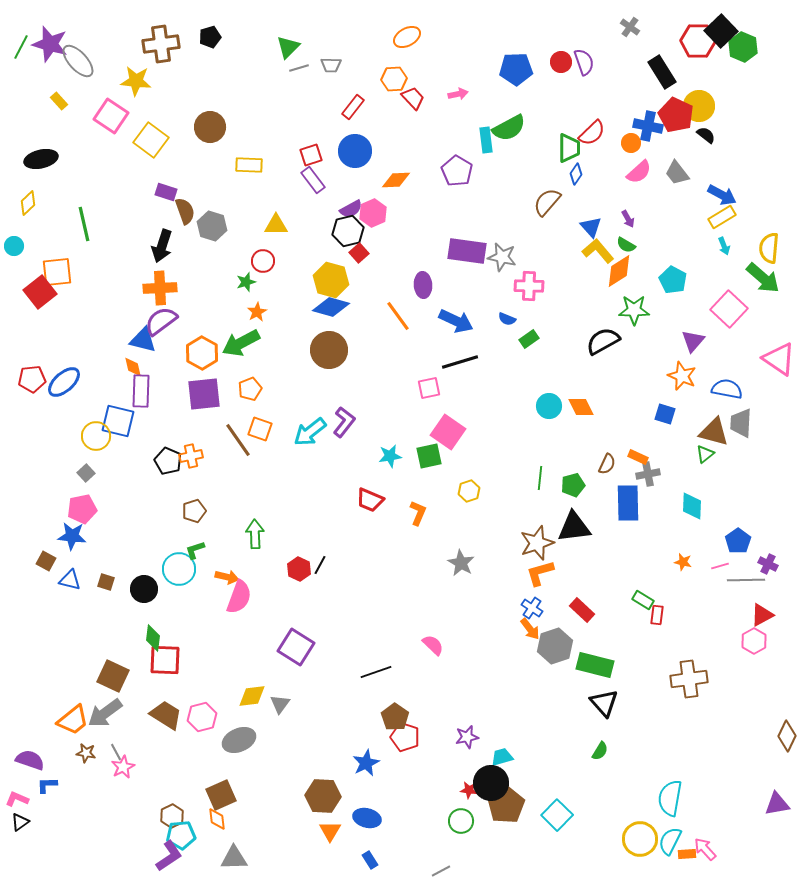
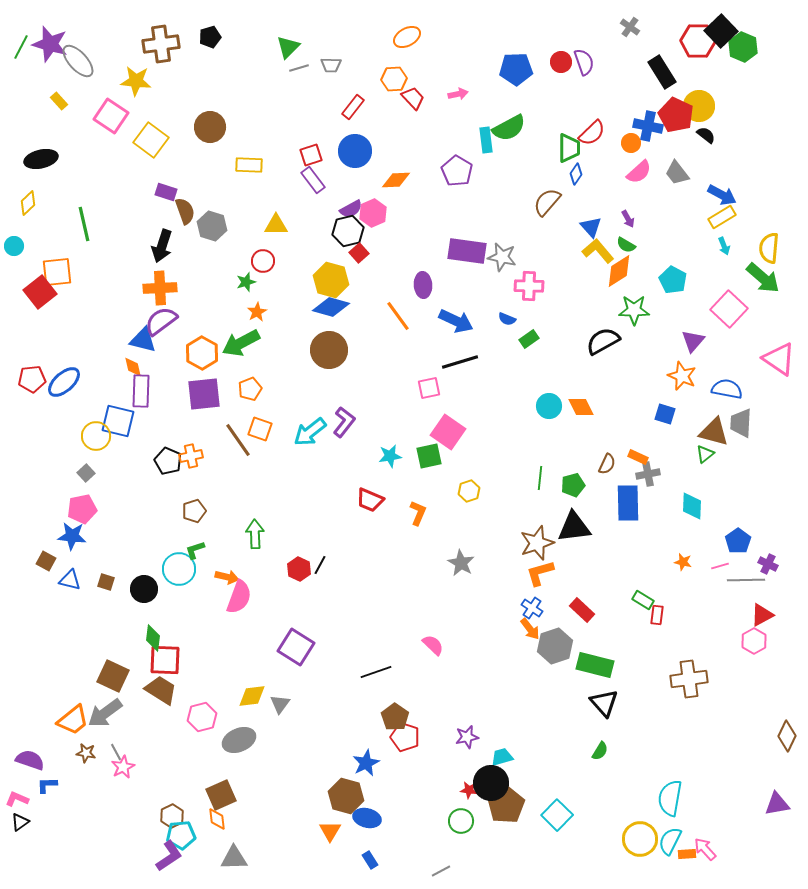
brown trapezoid at (166, 715): moved 5 px left, 25 px up
brown hexagon at (323, 796): moved 23 px right; rotated 12 degrees clockwise
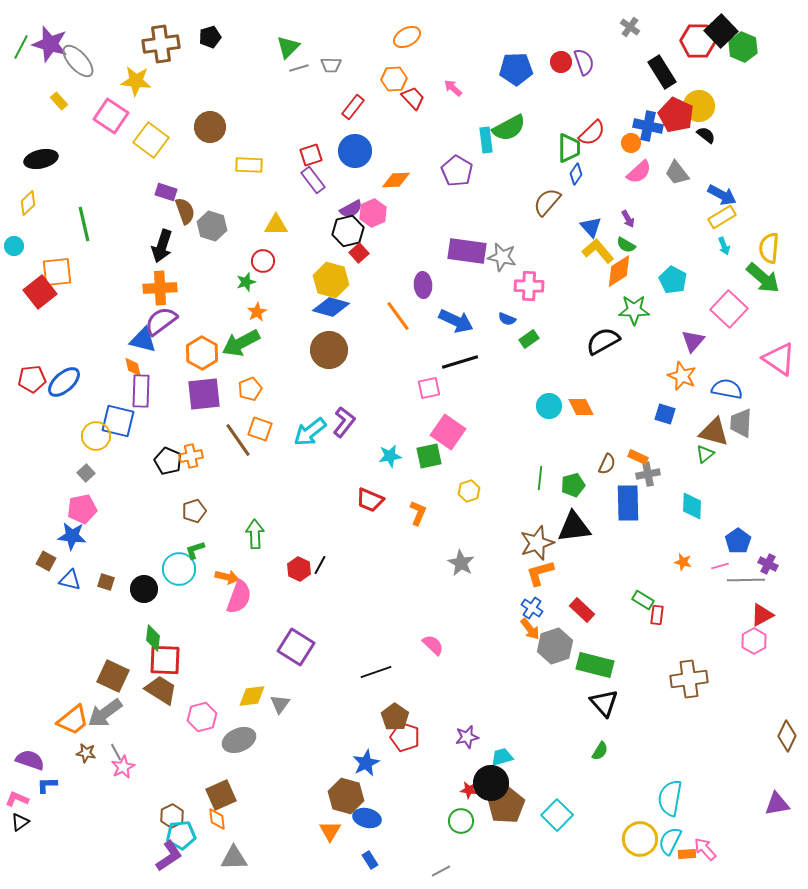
pink arrow at (458, 94): moved 5 px left, 6 px up; rotated 126 degrees counterclockwise
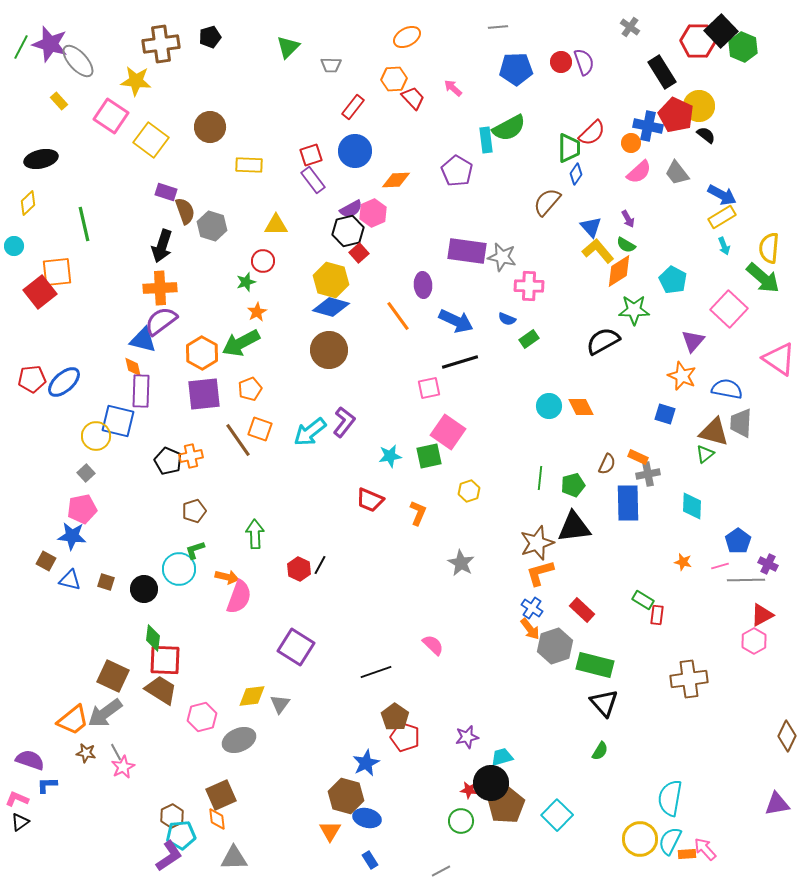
gray line at (299, 68): moved 199 px right, 41 px up; rotated 12 degrees clockwise
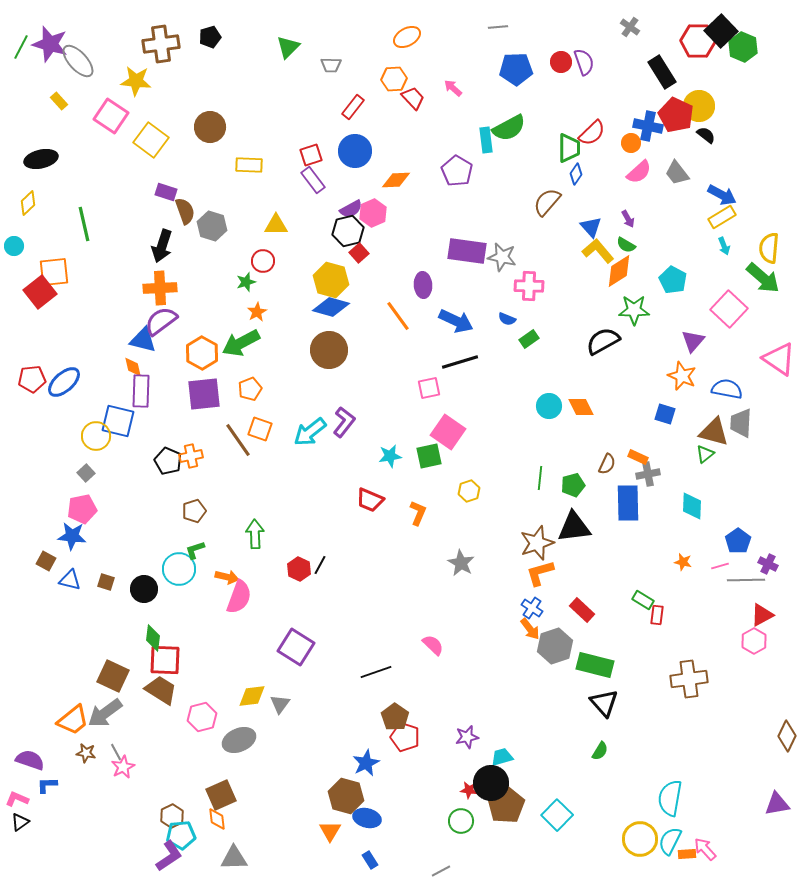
orange square at (57, 272): moved 3 px left
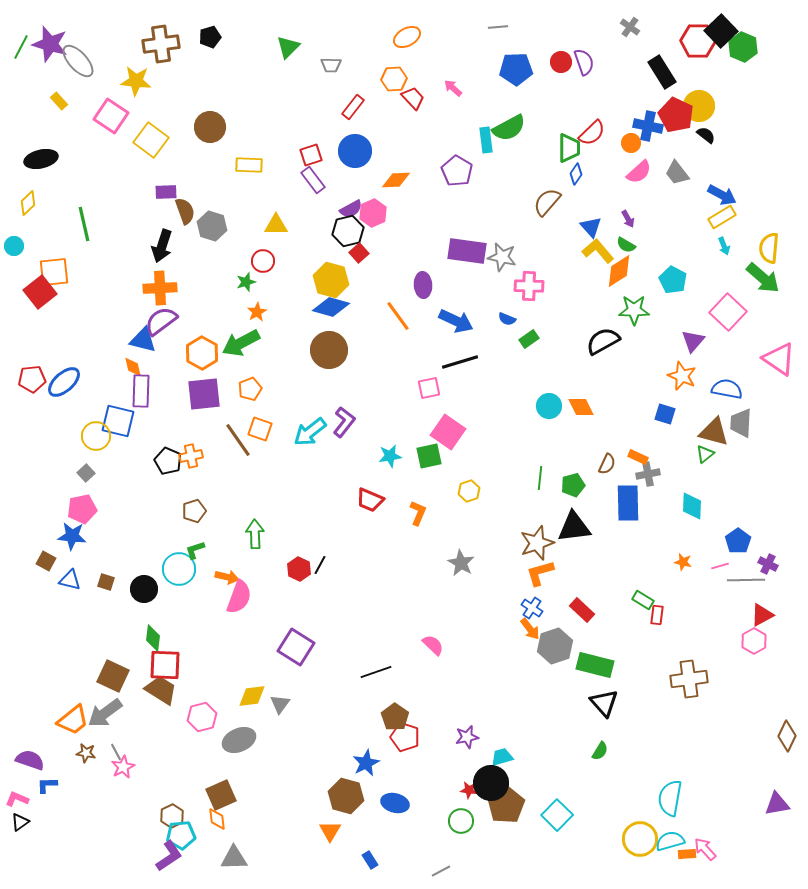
purple rectangle at (166, 192): rotated 20 degrees counterclockwise
pink square at (729, 309): moved 1 px left, 3 px down
red square at (165, 660): moved 5 px down
blue ellipse at (367, 818): moved 28 px right, 15 px up
cyan semicircle at (670, 841): rotated 48 degrees clockwise
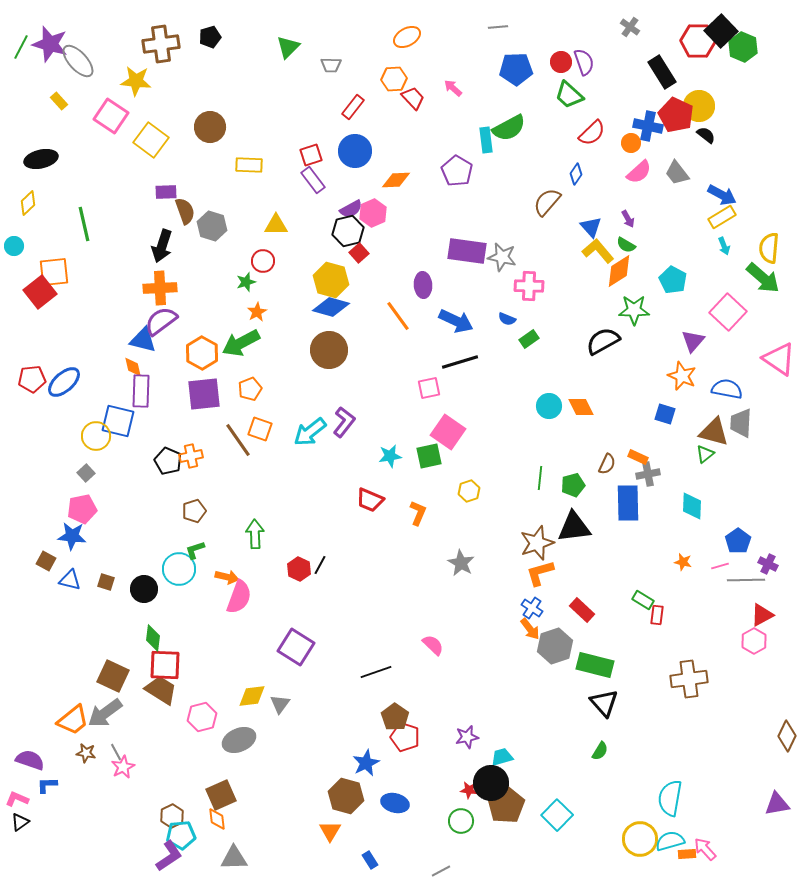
green trapezoid at (569, 148): moved 53 px up; rotated 132 degrees clockwise
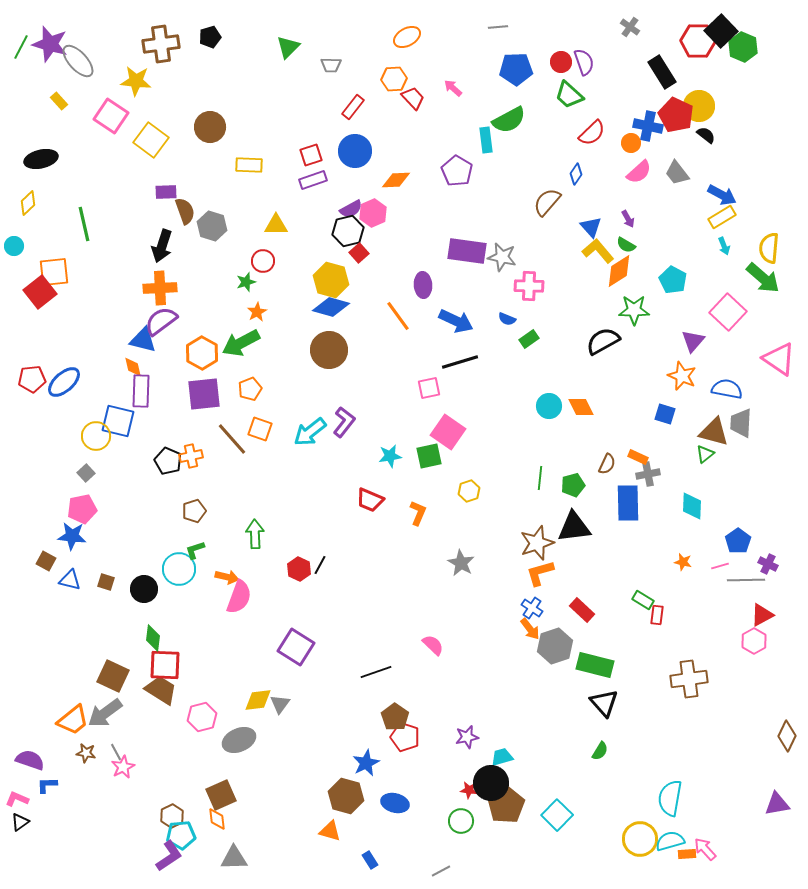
green semicircle at (509, 128): moved 8 px up
purple rectangle at (313, 180): rotated 72 degrees counterclockwise
brown line at (238, 440): moved 6 px left, 1 px up; rotated 6 degrees counterclockwise
yellow diamond at (252, 696): moved 6 px right, 4 px down
orange triangle at (330, 831): rotated 45 degrees counterclockwise
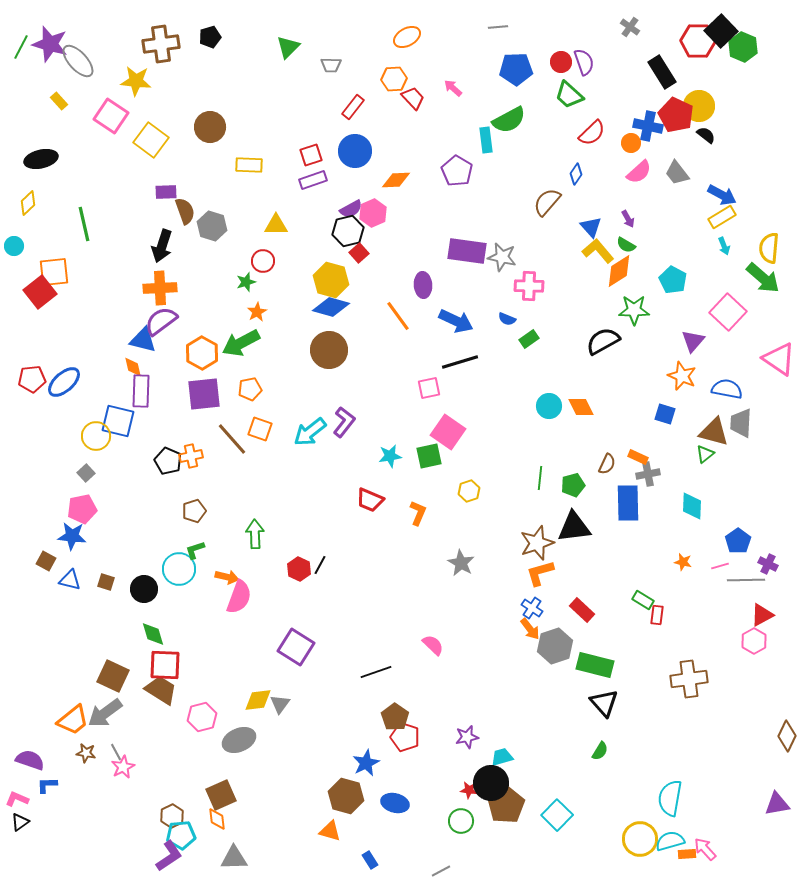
orange pentagon at (250, 389): rotated 10 degrees clockwise
green diamond at (153, 638): moved 4 px up; rotated 24 degrees counterclockwise
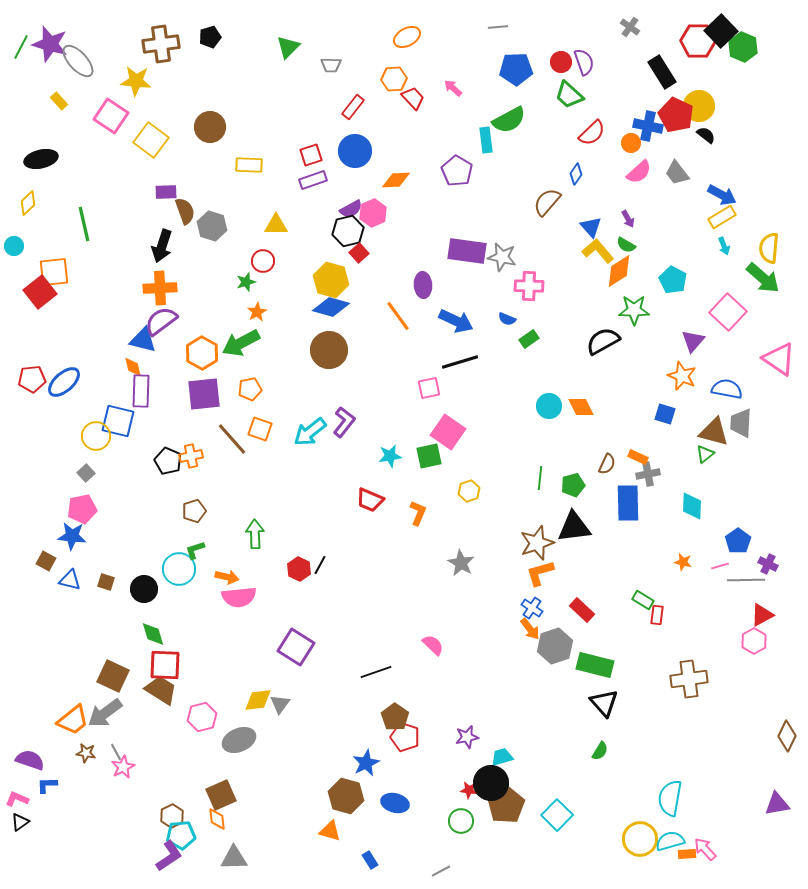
pink semicircle at (239, 597): rotated 64 degrees clockwise
